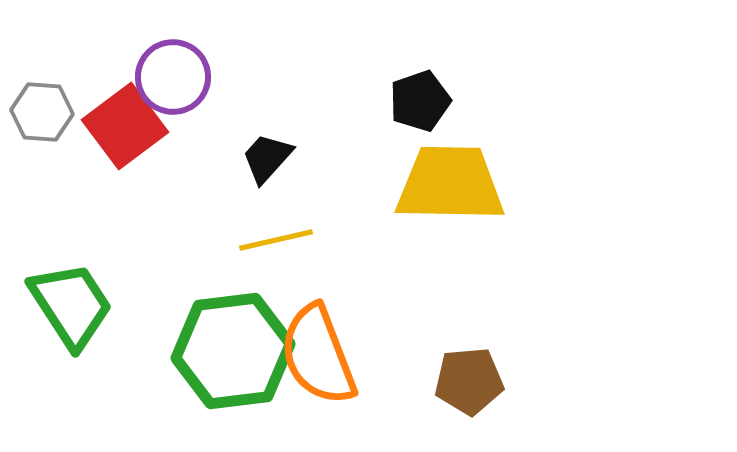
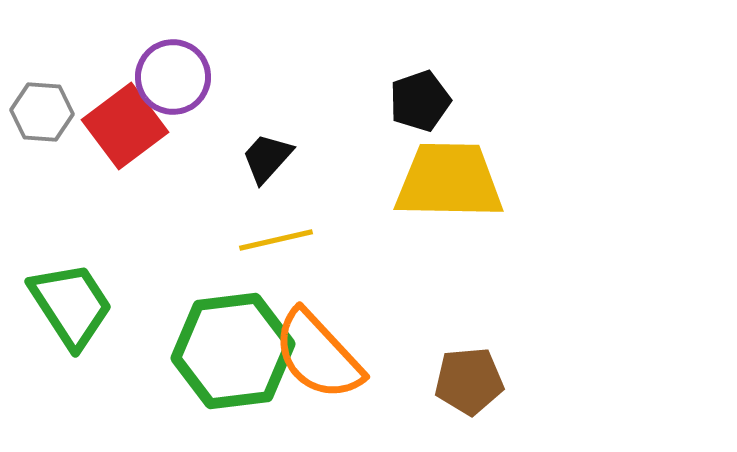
yellow trapezoid: moved 1 px left, 3 px up
orange semicircle: rotated 22 degrees counterclockwise
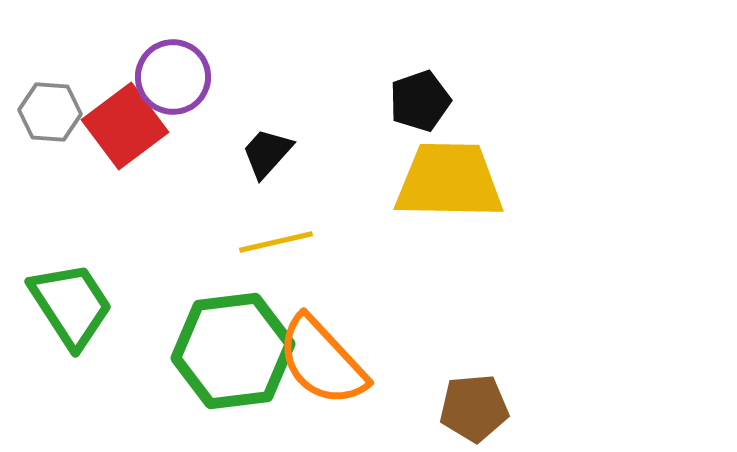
gray hexagon: moved 8 px right
black trapezoid: moved 5 px up
yellow line: moved 2 px down
orange semicircle: moved 4 px right, 6 px down
brown pentagon: moved 5 px right, 27 px down
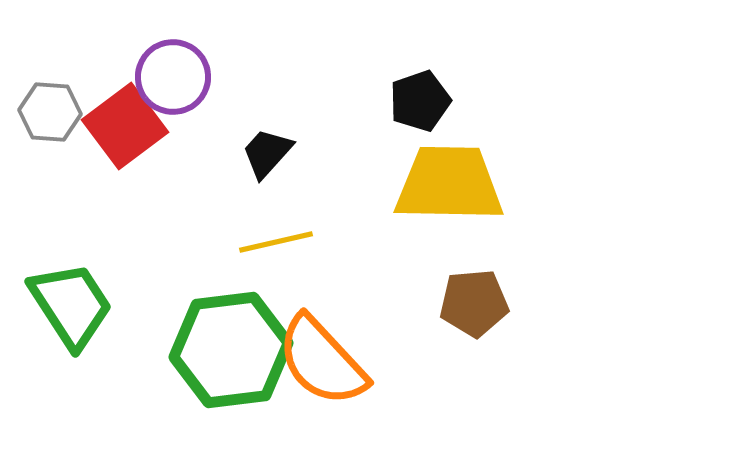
yellow trapezoid: moved 3 px down
green hexagon: moved 2 px left, 1 px up
brown pentagon: moved 105 px up
